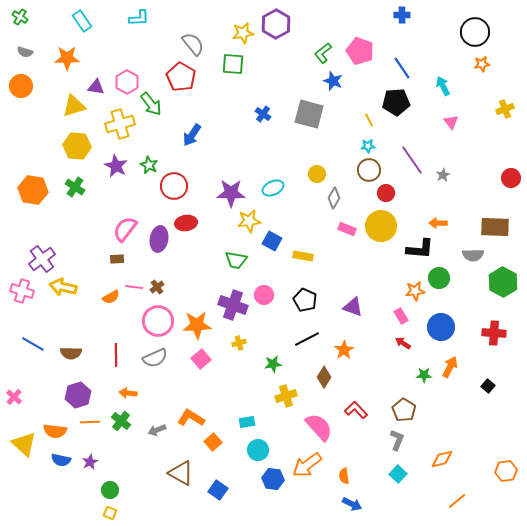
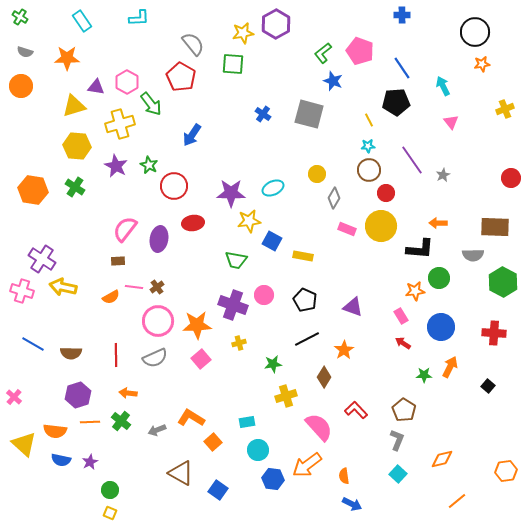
red ellipse at (186, 223): moved 7 px right
purple cross at (42, 259): rotated 20 degrees counterclockwise
brown rectangle at (117, 259): moved 1 px right, 2 px down
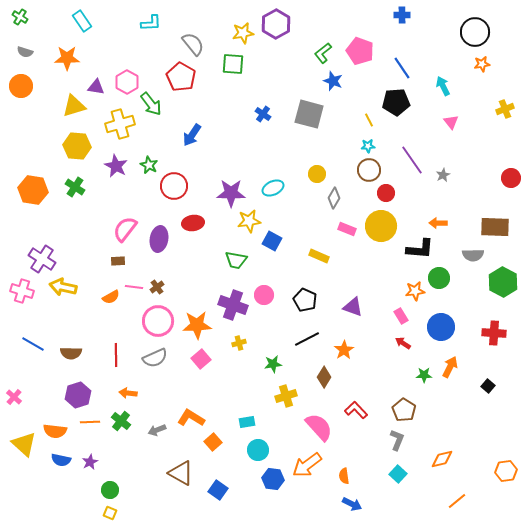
cyan L-shape at (139, 18): moved 12 px right, 5 px down
yellow rectangle at (303, 256): moved 16 px right; rotated 12 degrees clockwise
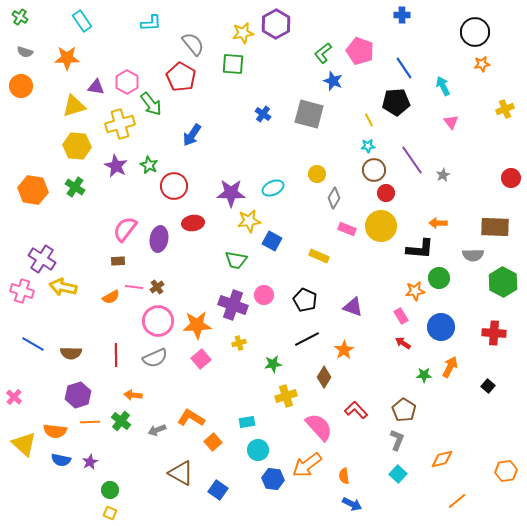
blue line at (402, 68): moved 2 px right
brown circle at (369, 170): moved 5 px right
orange arrow at (128, 393): moved 5 px right, 2 px down
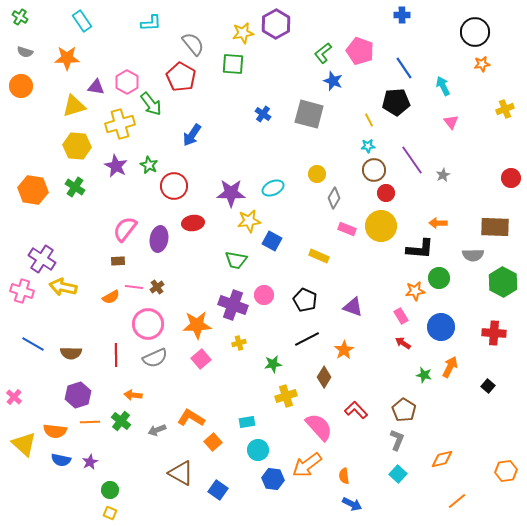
pink circle at (158, 321): moved 10 px left, 3 px down
green star at (424, 375): rotated 14 degrees clockwise
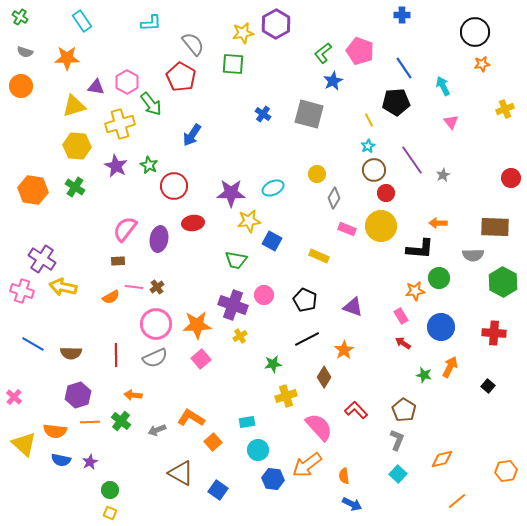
blue star at (333, 81): rotated 24 degrees clockwise
cyan star at (368, 146): rotated 24 degrees counterclockwise
pink circle at (148, 324): moved 8 px right
yellow cross at (239, 343): moved 1 px right, 7 px up; rotated 16 degrees counterclockwise
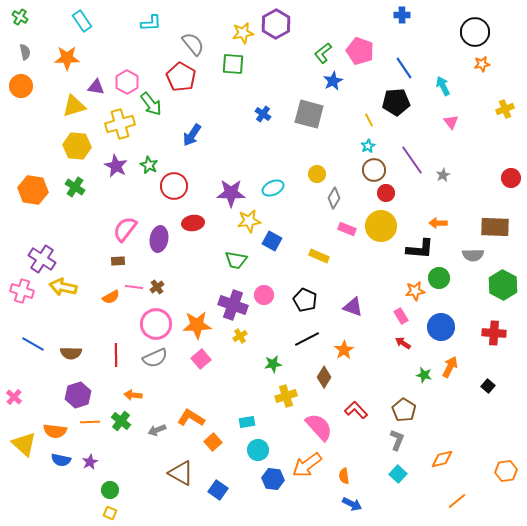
gray semicircle at (25, 52): rotated 119 degrees counterclockwise
green hexagon at (503, 282): moved 3 px down
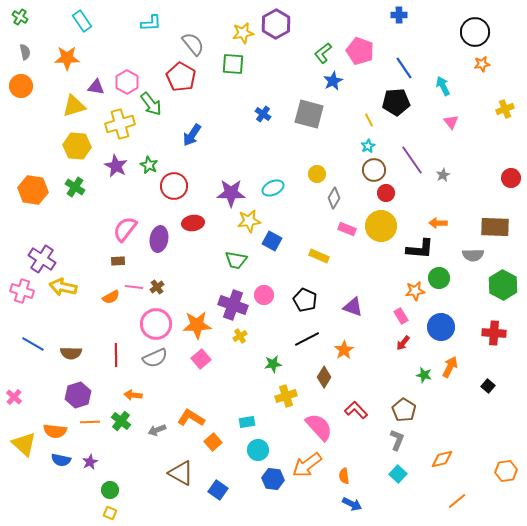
blue cross at (402, 15): moved 3 px left
red arrow at (403, 343): rotated 84 degrees counterclockwise
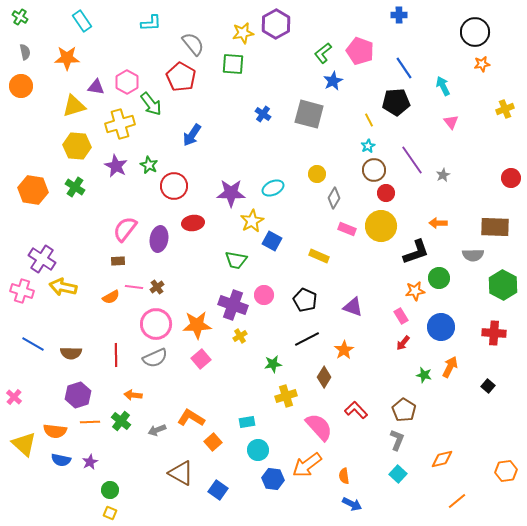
yellow star at (249, 221): moved 3 px right; rotated 20 degrees counterclockwise
black L-shape at (420, 249): moved 4 px left, 3 px down; rotated 24 degrees counterclockwise
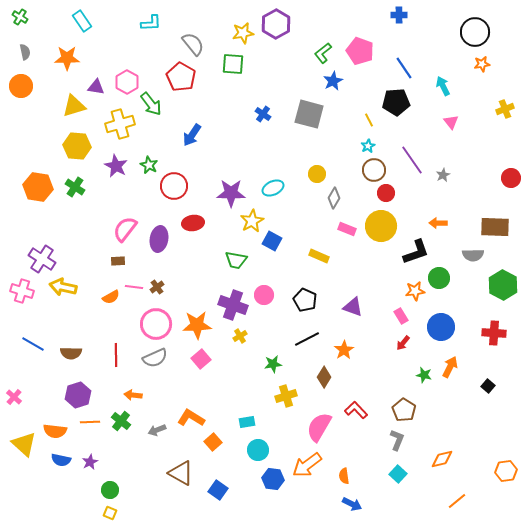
orange hexagon at (33, 190): moved 5 px right, 3 px up
pink semicircle at (319, 427): rotated 108 degrees counterclockwise
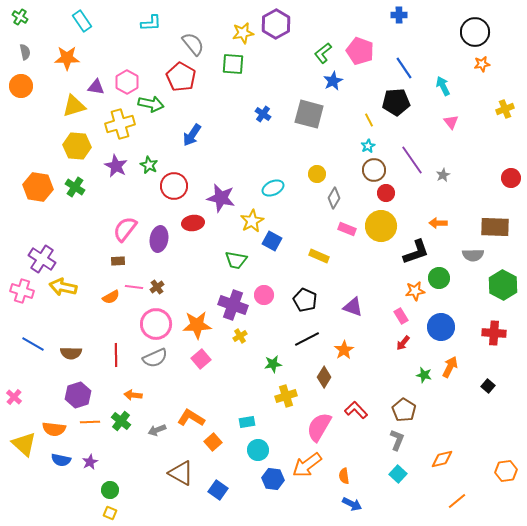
green arrow at (151, 104): rotated 40 degrees counterclockwise
purple star at (231, 193): moved 10 px left, 5 px down; rotated 12 degrees clockwise
orange semicircle at (55, 431): moved 1 px left, 2 px up
